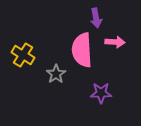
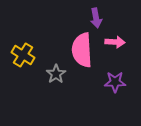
purple star: moved 14 px right, 11 px up
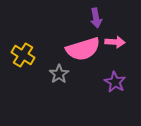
pink semicircle: moved 1 px right, 1 px up; rotated 104 degrees counterclockwise
gray star: moved 3 px right
purple star: rotated 30 degrees clockwise
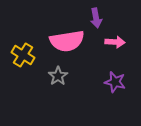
pink semicircle: moved 16 px left, 8 px up; rotated 8 degrees clockwise
gray star: moved 1 px left, 2 px down
purple star: rotated 15 degrees counterclockwise
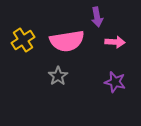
purple arrow: moved 1 px right, 1 px up
yellow cross: moved 15 px up; rotated 25 degrees clockwise
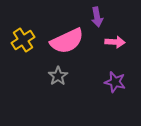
pink semicircle: rotated 16 degrees counterclockwise
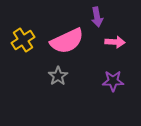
purple star: moved 2 px left, 1 px up; rotated 15 degrees counterclockwise
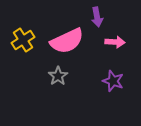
purple star: rotated 20 degrees clockwise
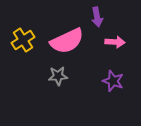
gray star: rotated 30 degrees clockwise
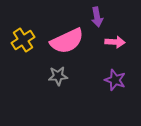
purple star: moved 2 px right, 1 px up
